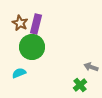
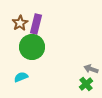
brown star: rotated 14 degrees clockwise
gray arrow: moved 2 px down
cyan semicircle: moved 2 px right, 4 px down
green cross: moved 6 px right, 1 px up
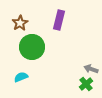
purple rectangle: moved 23 px right, 4 px up
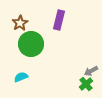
green circle: moved 1 px left, 3 px up
gray arrow: moved 2 px down; rotated 48 degrees counterclockwise
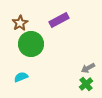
purple rectangle: rotated 48 degrees clockwise
gray arrow: moved 3 px left, 3 px up
